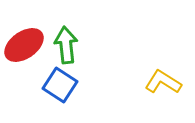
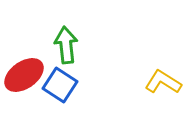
red ellipse: moved 30 px down
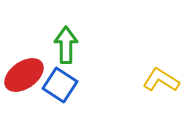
green arrow: rotated 6 degrees clockwise
yellow L-shape: moved 2 px left, 2 px up
